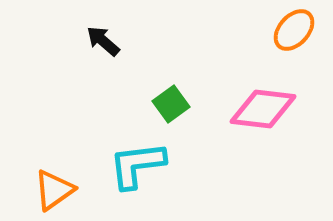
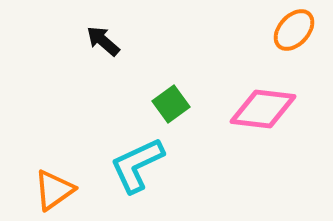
cyan L-shape: rotated 18 degrees counterclockwise
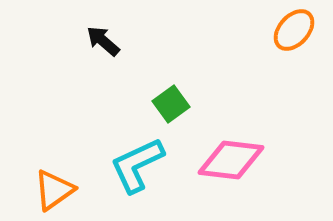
pink diamond: moved 32 px left, 51 px down
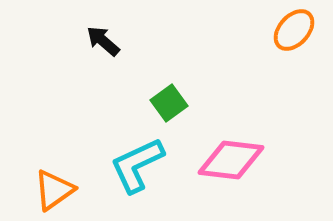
green square: moved 2 px left, 1 px up
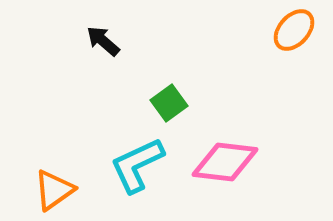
pink diamond: moved 6 px left, 2 px down
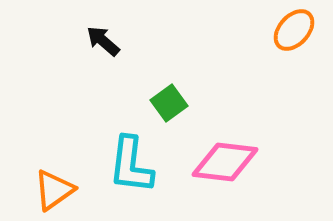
cyan L-shape: moved 6 px left; rotated 58 degrees counterclockwise
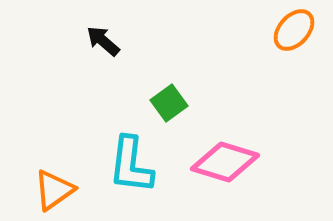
pink diamond: rotated 10 degrees clockwise
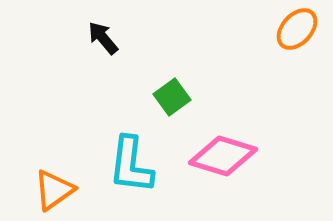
orange ellipse: moved 3 px right, 1 px up
black arrow: moved 3 px up; rotated 9 degrees clockwise
green square: moved 3 px right, 6 px up
pink diamond: moved 2 px left, 6 px up
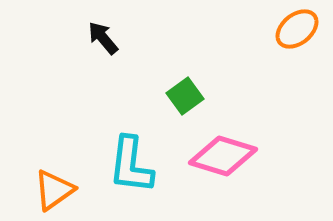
orange ellipse: rotated 9 degrees clockwise
green square: moved 13 px right, 1 px up
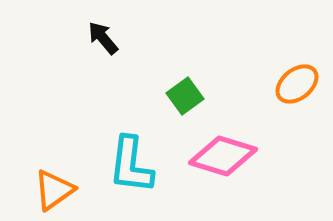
orange ellipse: moved 55 px down
